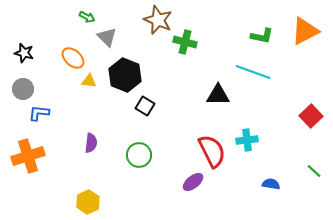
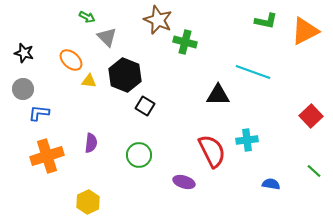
green L-shape: moved 4 px right, 15 px up
orange ellipse: moved 2 px left, 2 px down
orange cross: moved 19 px right
purple ellipse: moved 9 px left; rotated 55 degrees clockwise
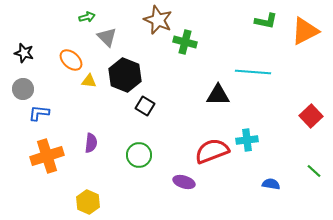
green arrow: rotated 42 degrees counterclockwise
cyan line: rotated 16 degrees counterclockwise
red semicircle: rotated 84 degrees counterclockwise
yellow hexagon: rotated 10 degrees counterclockwise
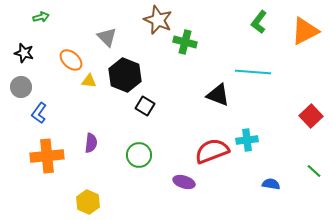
green arrow: moved 46 px left
green L-shape: moved 7 px left, 1 px down; rotated 115 degrees clockwise
gray circle: moved 2 px left, 2 px up
black triangle: rotated 20 degrees clockwise
blue L-shape: rotated 60 degrees counterclockwise
orange cross: rotated 12 degrees clockwise
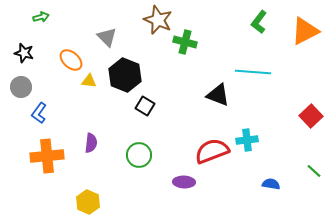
purple ellipse: rotated 15 degrees counterclockwise
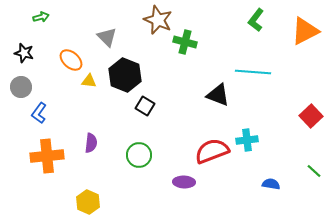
green L-shape: moved 3 px left, 2 px up
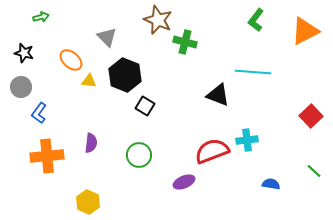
purple ellipse: rotated 25 degrees counterclockwise
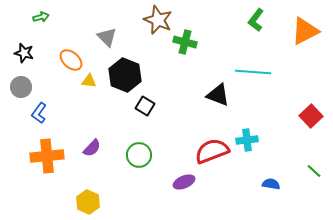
purple semicircle: moved 1 px right, 5 px down; rotated 36 degrees clockwise
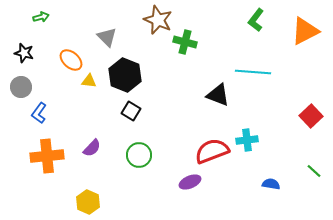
black square: moved 14 px left, 5 px down
purple ellipse: moved 6 px right
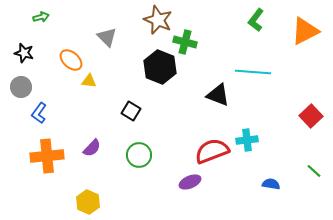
black hexagon: moved 35 px right, 8 px up
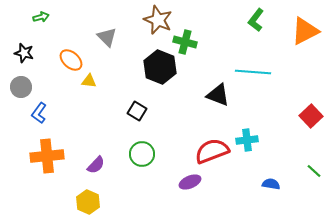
black square: moved 6 px right
purple semicircle: moved 4 px right, 17 px down
green circle: moved 3 px right, 1 px up
